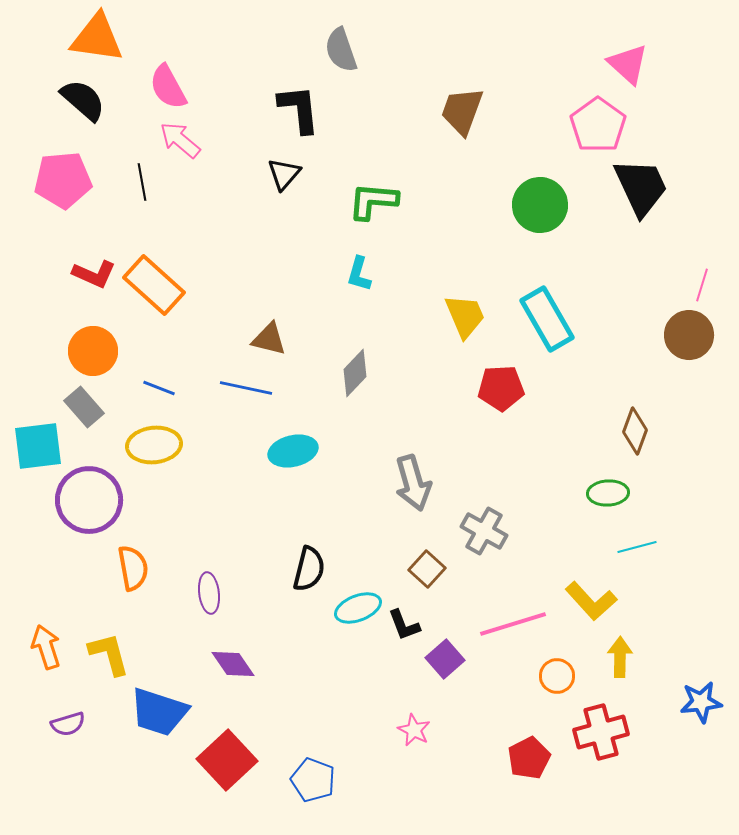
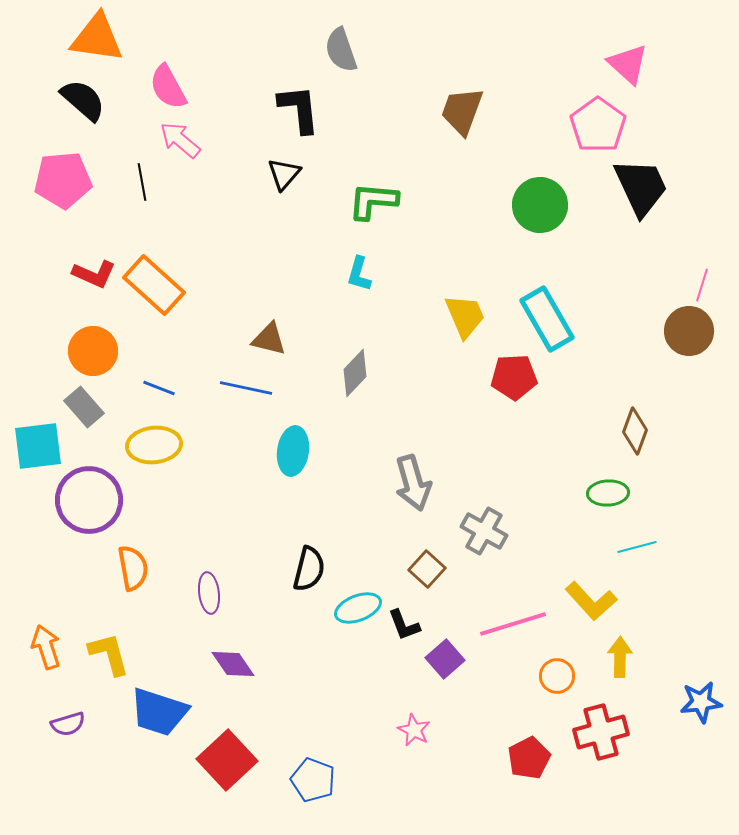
brown circle at (689, 335): moved 4 px up
red pentagon at (501, 388): moved 13 px right, 11 px up
cyan ellipse at (293, 451): rotated 69 degrees counterclockwise
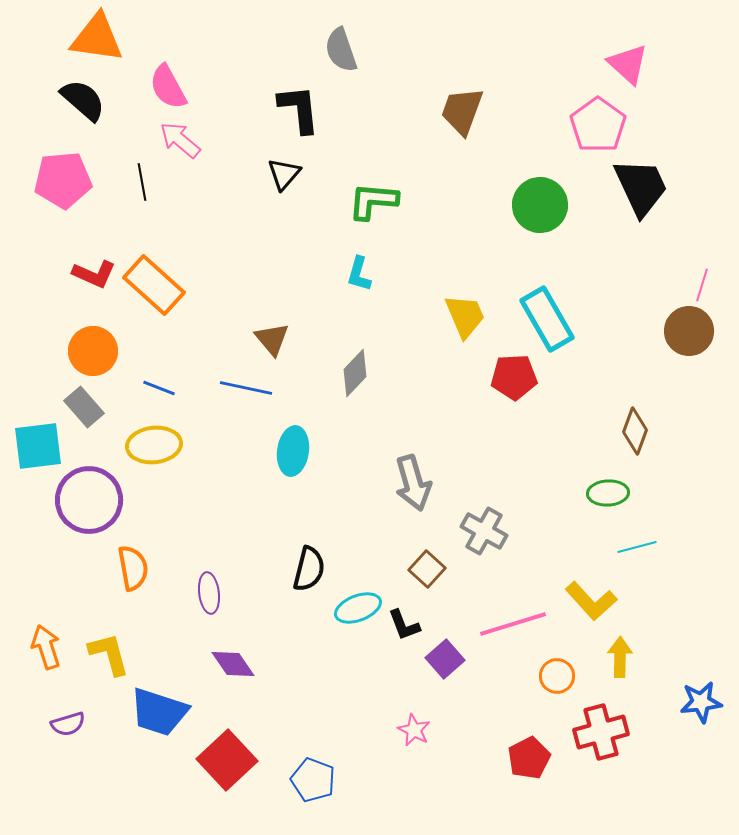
brown triangle at (269, 339): moved 3 px right; rotated 36 degrees clockwise
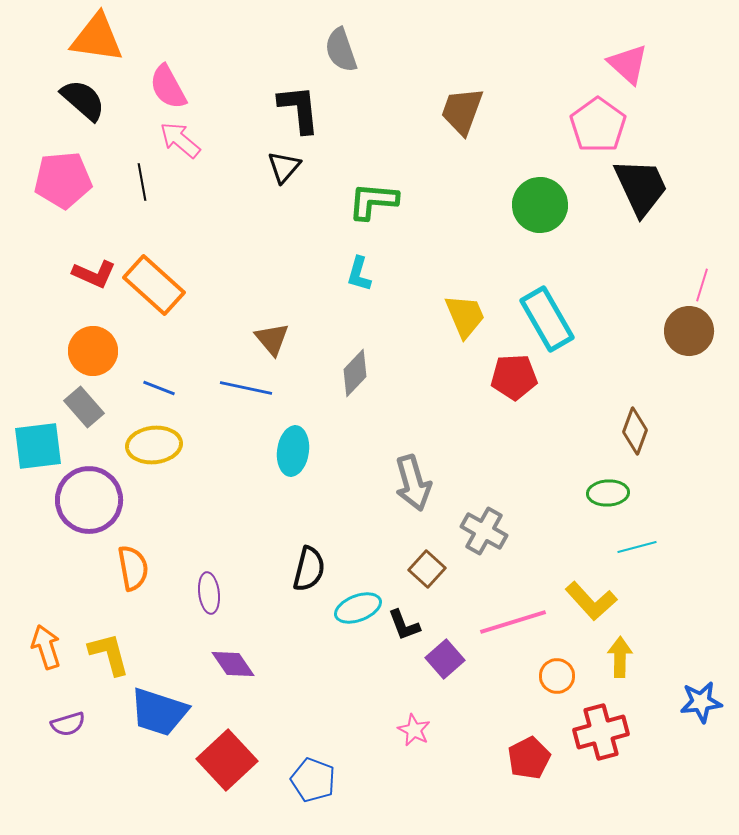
black triangle at (284, 174): moved 7 px up
pink line at (513, 624): moved 2 px up
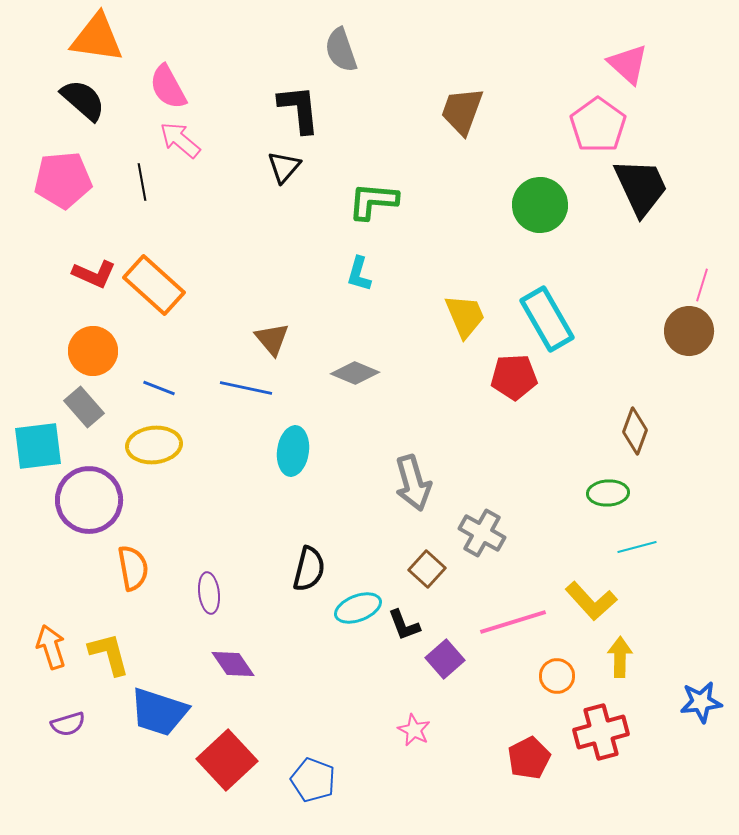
gray diamond at (355, 373): rotated 69 degrees clockwise
gray cross at (484, 531): moved 2 px left, 2 px down
orange arrow at (46, 647): moved 5 px right
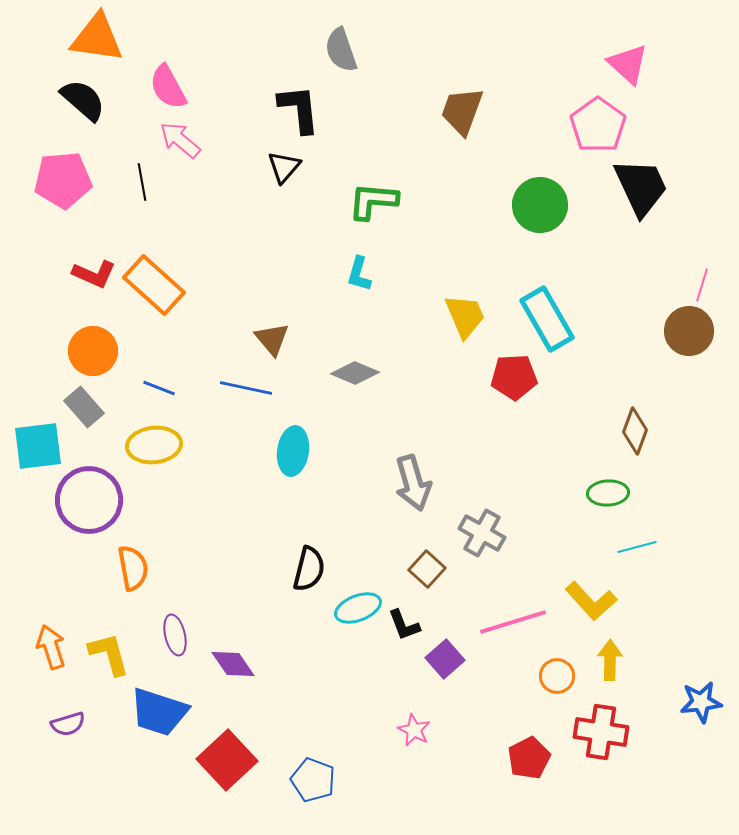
purple ellipse at (209, 593): moved 34 px left, 42 px down; rotated 6 degrees counterclockwise
yellow arrow at (620, 657): moved 10 px left, 3 px down
red cross at (601, 732): rotated 24 degrees clockwise
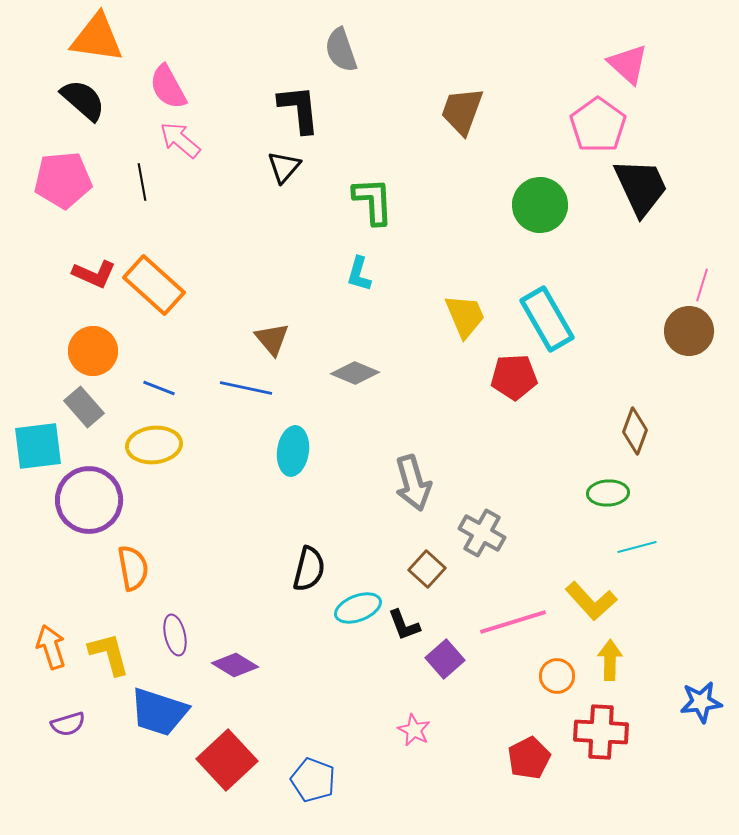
green L-shape at (373, 201): rotated 82 degrees clockwise
purple diamond at (233, 664): moved 2 px right, 1 px down; rotated 24 degrees counterclockwise
red cross at (601, 732): rotated 6 degrees counterclockwise
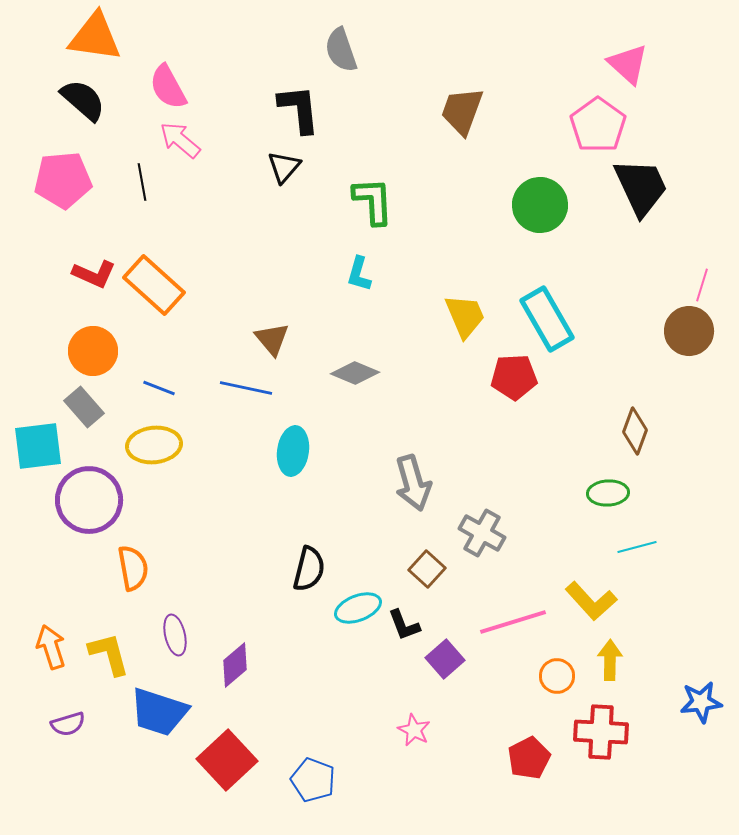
orange triangle at (97, 38): moved 2 px left, 1 px up
purple diamond at (235, 665): rotated 72 degrees counterclockwise
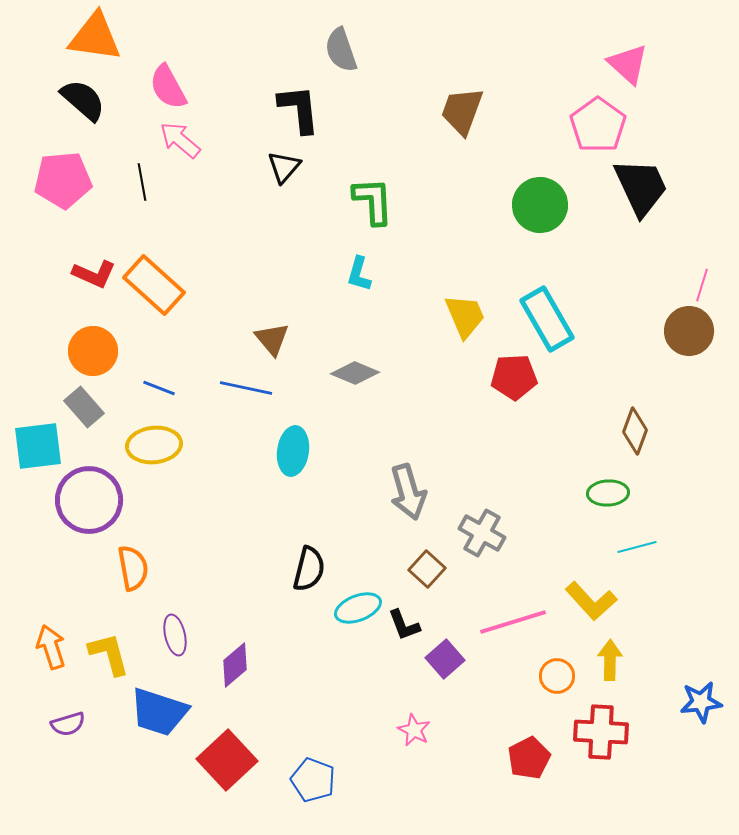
gray arrow at (413, 483): moved 5 px left, 9 px down
